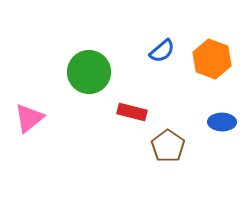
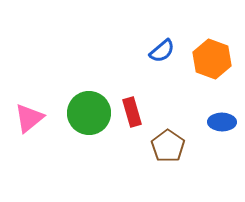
green circle: moved 41 px down
red rectangle: rotated 60 degrees clockwise
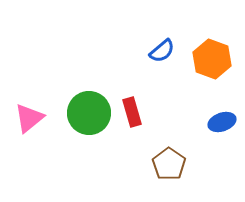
blue ellipse: rotated 20 degrees counterclockwise
brown pentagon: moved 1 px right, 18 px down
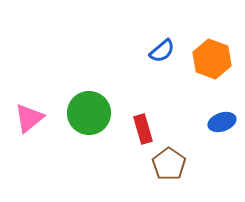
red rectangle: moved 11 px right, 17 px down
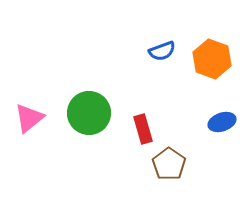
blue semicircle: rotated 20 degrees clockwise
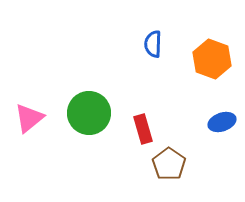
blue semicircle: moved 9 px left, 7 px up; rotated 112 degrees clockwise
